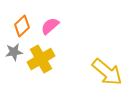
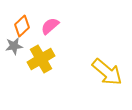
gray star: moved 6 px up
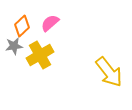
pink semicircle: moved 3 px up
yellow cross: moved 1 px left, 4 px up
yellow arrow: moved 2 px right; rotated 12 degrees clockwise
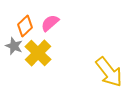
orange diamond: moved 3 px right
gray star: rotated 30 degrees clockwise
yellow cross: moved 2 px left, 2 px up; rotated 16 degrees counterclockwise
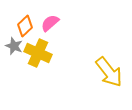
yellow cross: rotated 20 degrees counterclockwise
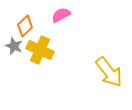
pink semicircle: moved 11 px right, 8 px up; rotated 12 degrees clockwise
yellow cross: moved 2 px right, 3 px up
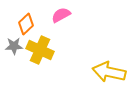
orange diamond: moved 1 px right, 2 px up
gray star: rotated 24 degrees counterclockwise
yellow arrow: rotated 140 degrees clockwise
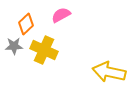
yellow cross: moved 4 px right
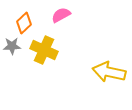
orange diamond: moved 2 px left, 1 px up
gray star: moved 2 px left
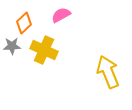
yellow arrow: moved 1 px left; rotated 56 degrees clockwise
